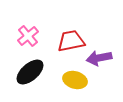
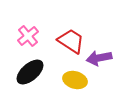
red trapezoid: rotated 44 degrees clockwise
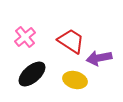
pink cross: moved 3 px left, 1 px down
black ellipse: moved 2 px right, 2 px down
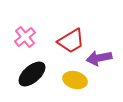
red trapezoid: rotated 116 degrees clockwise
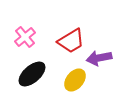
yellow ellipse: rotated 65 degrees counterclockwise
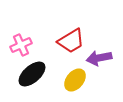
pink cross: moved 4 px left, 8 px down; rotated 15 degrees clockwise
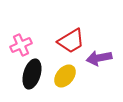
black ellipse: rotated 32 degrees counterclockwise
yellow ellipse: moved 10 px left, 4 px up
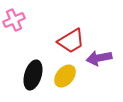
pink cross: moved 7 px left, 25 px up
black ellipse: moved 1 px right, 1 px down
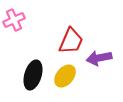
red trapezoid: rotated 36 degrees counterclockwise
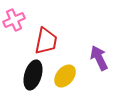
red trapezoid: moved 25 px left; rotated 12 degrees counterclockwise
purple arrow: rotated 75 degrees clockwise
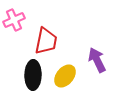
purple arrow: moved 2 px left, 2 px down
black ellipse: rotated 16 degrees counterclockwise
